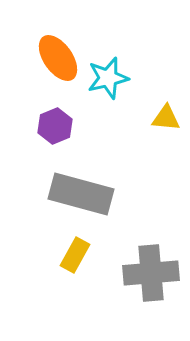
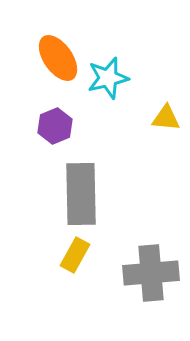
gray rectangle: rotated 74 degrees clockwise
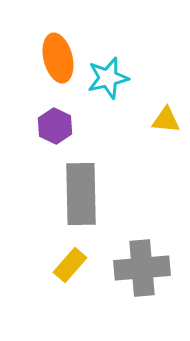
orange ellipse: rotated 21 degrees clockwise
yellow triangle: moved 2 px down
purple hexagon: rotated 12 degrees counterclockwise
yellow rectangle: moved 5 px left, 10 px down; rotated 12 degrees clockwise
gray cross: moved 9 px left, 5 px up
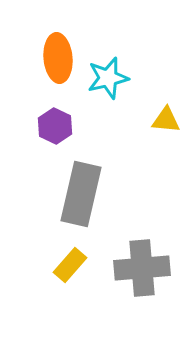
orange ellipse: rotated 9 degrees clockwise
gray rectangle: rotated 14 degrees clockwise
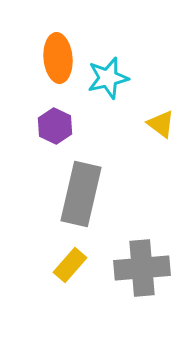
yellow triangle: moved 5 px left, 4 px down; rotated 32 degrees clockwise
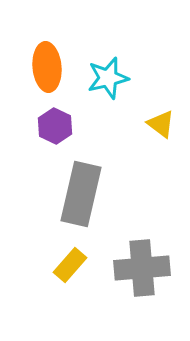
orange ellipse: moved 11 px left, 9 px down
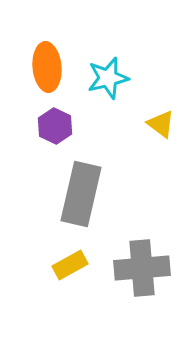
yellow rectangle: rotated 20 degrees clockwise
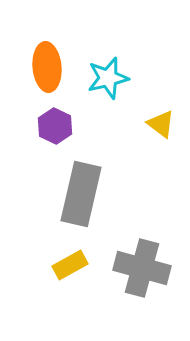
gray cross: rotated 20 degrees clockwise
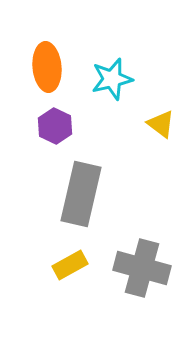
cyan star: moved 4 px right, 1 px down
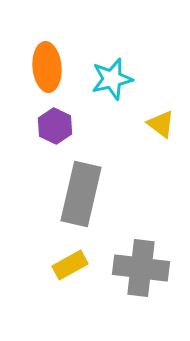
gray cross: moved 1 px left; rotated 8 degrees counterclockwise
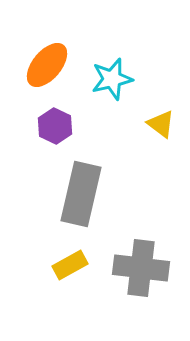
orange ellipse: moved 2 px up; rotated 45 degrees clockwise
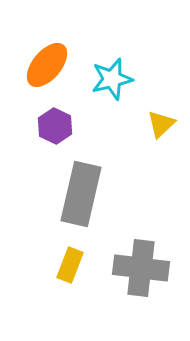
yellow triangle: rotated 40 degrees clockwise
yellow rectangle: rotated 40 degrees counterclockwise
